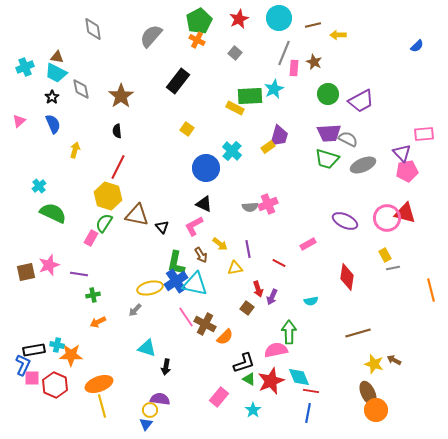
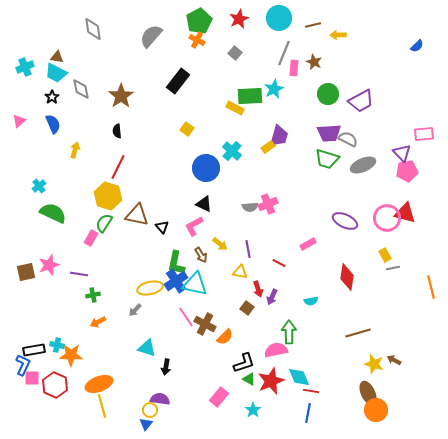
yellow triangle at (235, 268): moved 5 px right, 4 px down; rotated 21 degrees clockwise
orange line at (431, 290): moved 3 px up
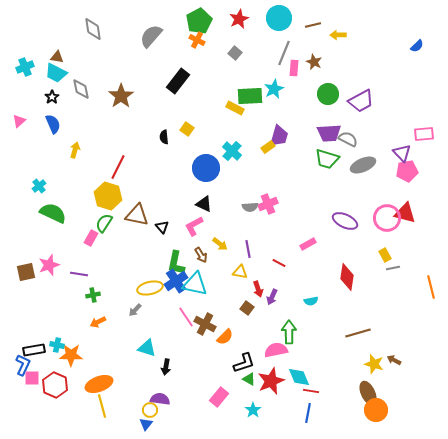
black semicircle at (117, 131): moved 47 px right, 6 px down
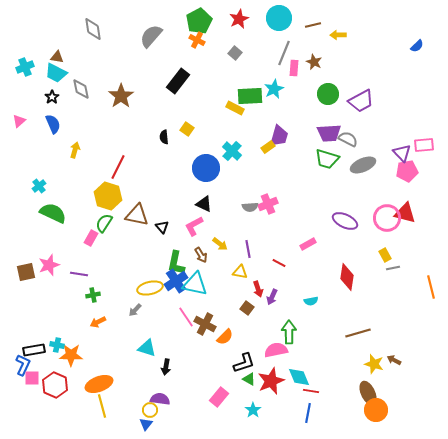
pink rectangle at (424, 134): moved 11 px down
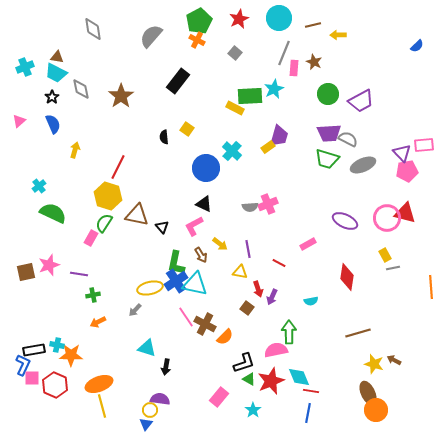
orange line at (431, 287): rotated 10 degrees clockwise
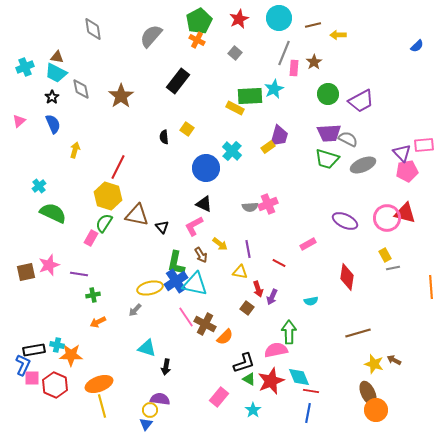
brown star at (314, 62): rotated 14 degrees clockwise
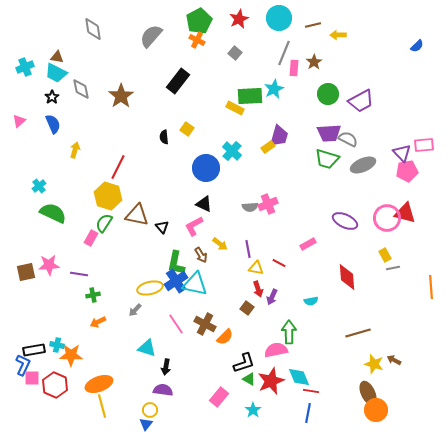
pink star at (49, 265): rotated 15 degrees clockwise
yellow triangle at (240, 272): moved 16 px right, 4 px up
red diamond at (347, 277): rotated 12 degrees counterclockwise
pink line at (186, 317): moved 10 px left, 7 px down
purple semicircle at (160, 399): moved 3 px right, 9 px up
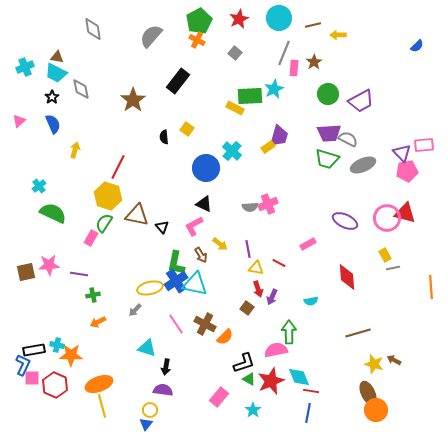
brown star at (121, 96): moved 12 px right, 4 px down
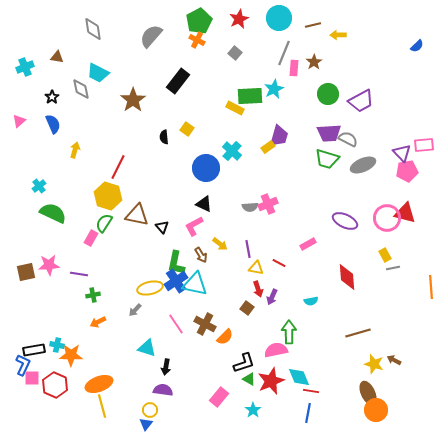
cyan trapezoid at (56, 73): moved 42 px right
